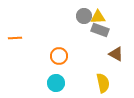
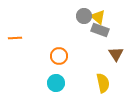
yellow triangle: rotated 42 degrees clockwise
brown triangle: rotated 28 degrees clockwise
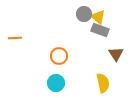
gray circle: moved 2 px up
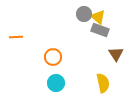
orange line: moved 1 px right, 1 px up
orange circle: moved 6 px left, 1 px down
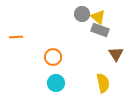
gray circle: moved 2 px left
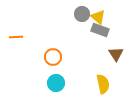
yellow semicircle: moved 1 px down
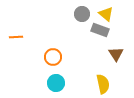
yellow triangle: moved 8 px right, 3 px up
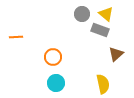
brown triangle: rotated 21 degrees clockwise
